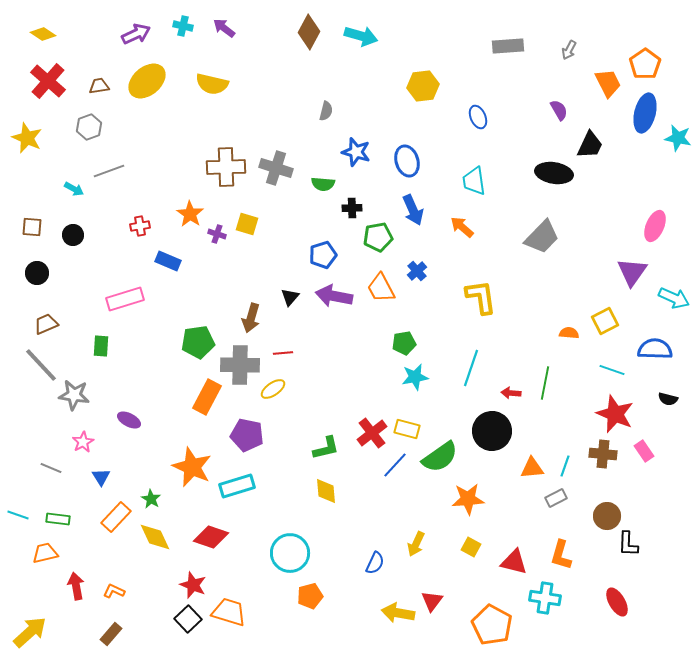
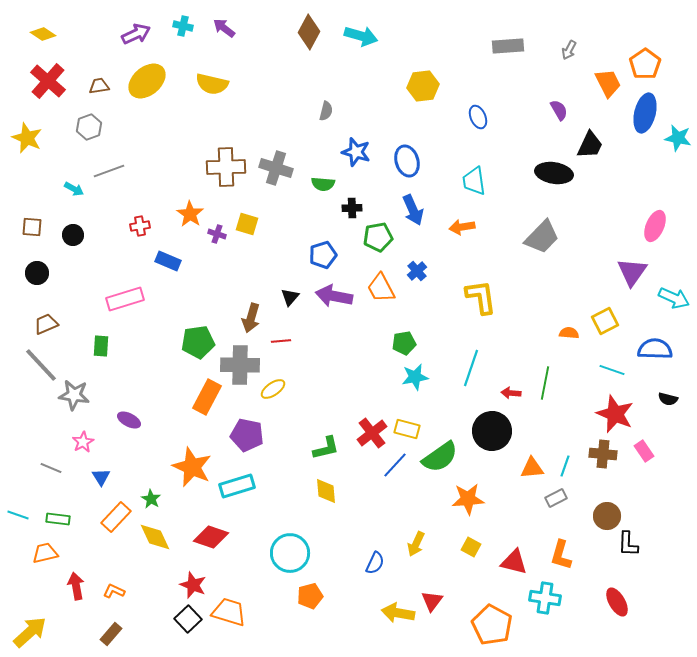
orange arrow at (462, 227): rotated 50 degrees counterclockwise
red line at (283, 353): moved 2 px left, 12 px up
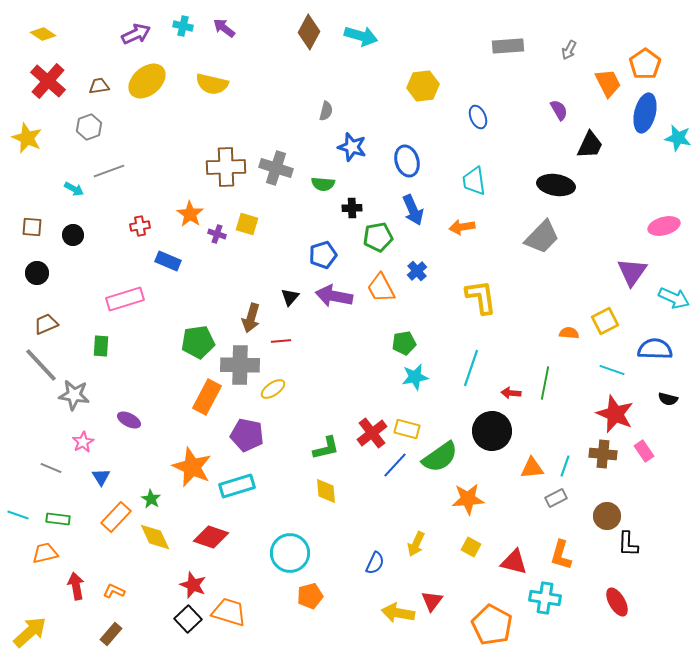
blue star at (356, 152): moved 4 px left, 5 px up
black ellipse at (554, 173): moved 2 px right, 12 px down
pink ellipse at (655, 226): moved 9 px right; rotated 52 degrees clockwise
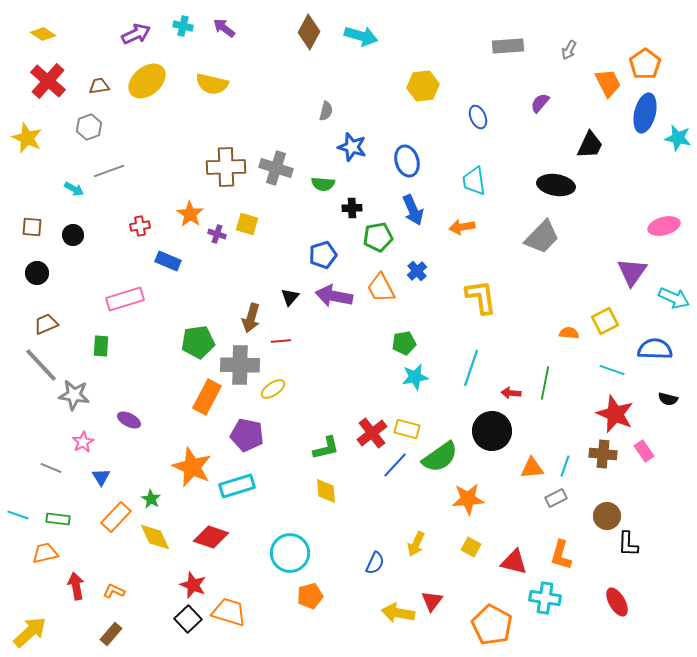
purple semicircle at (559, 110): moved 19 px left, 7 px up; rotated 110 degrees counterclockwise
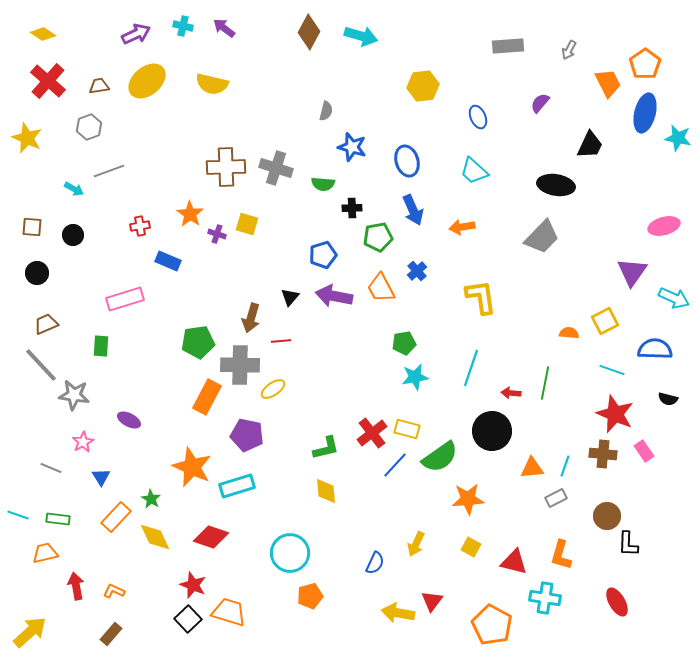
cyan trapezoid at (474, 181): moved 10 px up; rotated 40 degrees counterclockwise
